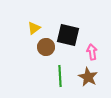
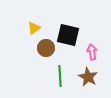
brown circle: moved 1 px down
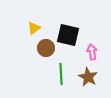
green line: moved 1 px right, 2 px up
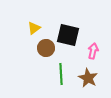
pink arrow: moved 1 px right, 1 px up; rotated 21 degrees clockwise
brown star: moved 1 px down
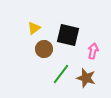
brown circle: moved 2 px left, 1 px down
green line: rotated 40 degrees clockwise
brown star: moved 2 px left; rotated 12 degrees counterclockwise
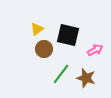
yellow triangle: moved 3 px right, 1 px down
pink arrow: moved 2 px right, 1 px up; rotated 49 degrees clockwise
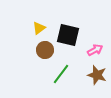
yellow triangle: moved 2 px right, 1 px up
brown circle: moved 1 px right, 1 px down
brown star: moved 11 px right, 3 px up
